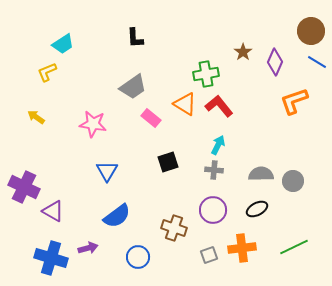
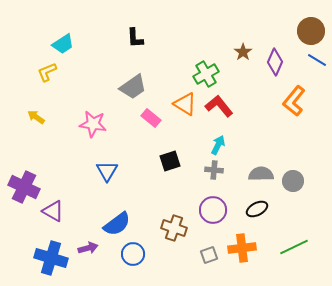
blue line: moved 2 px up
green cross: rotated 20 degrees counterclockwise
orange L-shape: rotated 32 degrees counterclockwise
black square: moved 2 px right, 1 px up
blue semicircle: moved 8 px down
blue circle: moved 5 px left, 3 px up
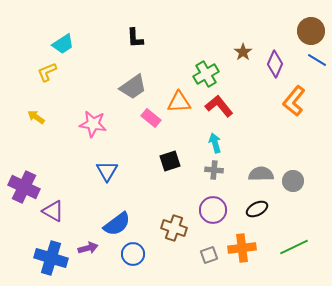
purple diamond: moved 2 px down
orange triangle: moved 6 px left, 2 px up; rotated 35 degrees counterclockwise
cyan arrow: moved 3 px left, 2 px up; rotated 42 degrees counterclockwise
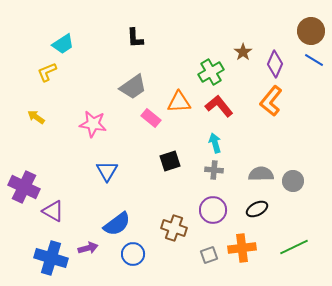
blue line: moved 3 px left
green cross: moved 5 px right, 2 px up
orange L-shape: moved 23 px left
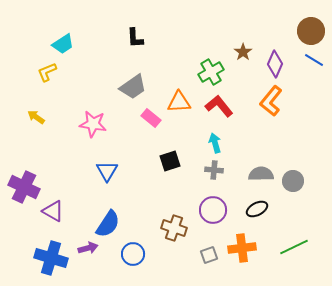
blue semicircle: moved 9 px left; rotated 20 degrees counterclockwise
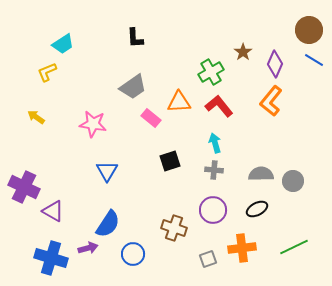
brown circle: moved 2 px left, 1 px up
gray square: moved 1 px left, 4 px down
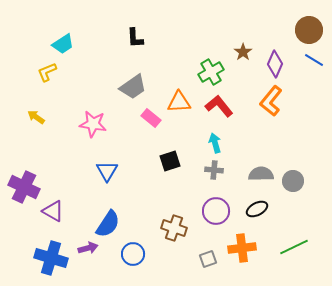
purple circle: moved 3 px right, 1 px down
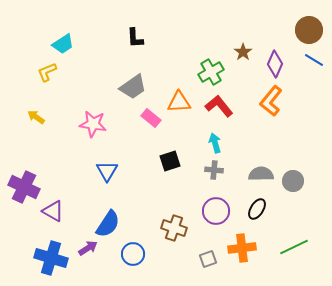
black ellipse: rotated 30 degrees counterclockwise
purple arrow: rotated 18 degrees counterclockwise
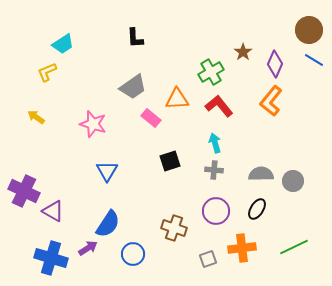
orange triangle: moved 2 px left, 3 px up
pink star: rotated 8 degrees clockwise
purple cross: moved 4 px down
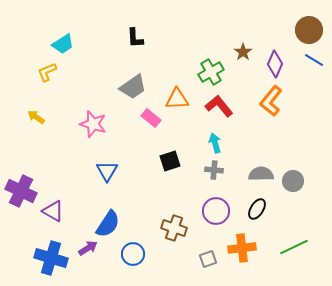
purple cross: moved 3 px left
